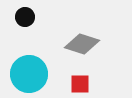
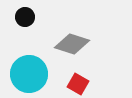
gray diamond: moved 10 px left
red square: moved 2 px left; rotated 30 degrees clockwise
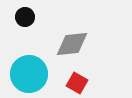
gray diamond: rotated 24 degrees counterclockwise
red square: moved 1 px left, 1 px up
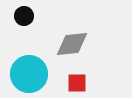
black circle: moved 1 px left, 1 px up
red square: rotated 30 degrees counterclockwise
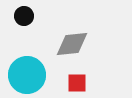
cyan circle: moved 2 px left, 1 px down
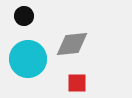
cyan circle: moved 1 px right, 16 px up
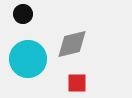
black circle: moved 1 px left, 2 px up
gray diamond: rotated 8 degrees counterclockwise
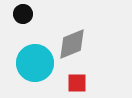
gray diamond: rotated 8 degrees counterclockwise
cyan circle: moved 7 px right, 4 px down
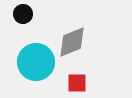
gray diamond: moved 2 px up
cyan circle: moved 1 px right, 1 px up
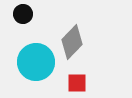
gray diamond: rotated 24 degrees counterclockwise
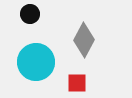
black circle: moved 7 px right
gray diamond: moved 12 px right, 2 px up; rotated 16 degrees counterclockwise
